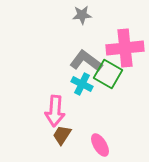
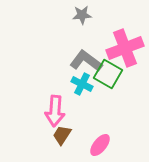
pink cross: rotated 15 degrees counterclockwise
pink ellipse: rotated 70 degrees clockwise
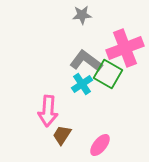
cyan cross: rotated 30 degrees clockwise
pink arrow: moved 7 px left
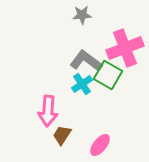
green square: moved 1 px down
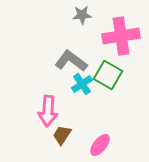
pink cross: moved 4 px left, 12 px up; rotated 12 degrees clockwise
gray L-shape: moved 15 px left
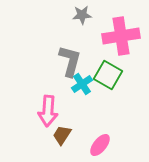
gray L-shape: moved 1 px left; rotated 68 degrees clockwise
